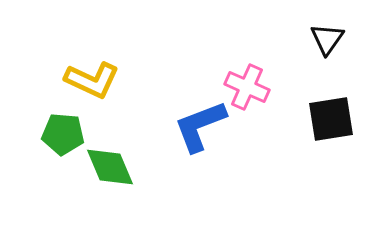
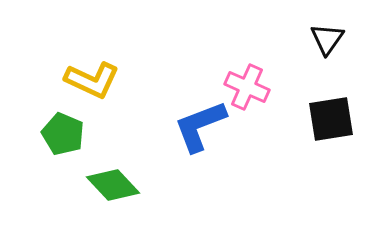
green pentagon: rotated 18 degrees clockwise
green diamond: moved 3 px right, 18 px down; rotated 20 degrees counterclockwise
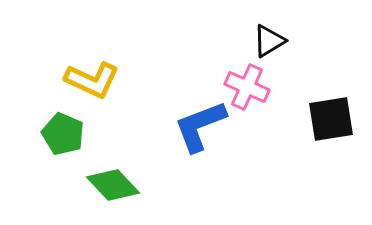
black triangle: moved 58 px left, 2 px down; rotated 24 degrees clockwise
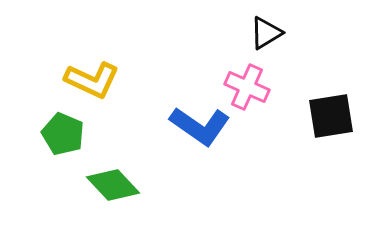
black triangle: moved 3 px left, 8 px up
black square: moved 3 px up
blue L-shape: rotated 124 degrees counterclockwise
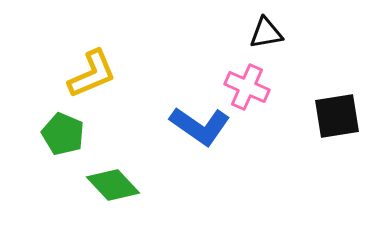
black triangle: rotated 21 degrees clockwise
yellow L-shape: moved 6 px up; rotated 48 degrees counterclockwise
black square: moved 6 px right
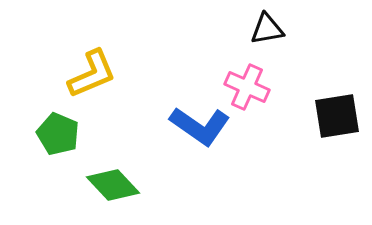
black triangle: moved 1 px right, 4 px up
green pentagon: moved 5 px left
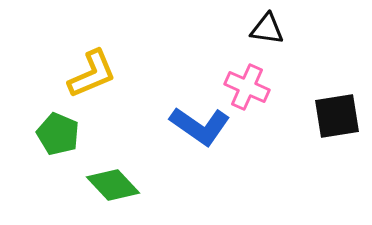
black triangle: rotated 18 degrees clockwise
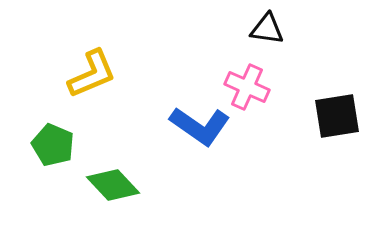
green pentagon: moved 5 px left, 11 px down
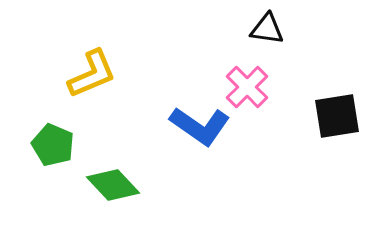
pink cross: rotated 21 degrees clockwise
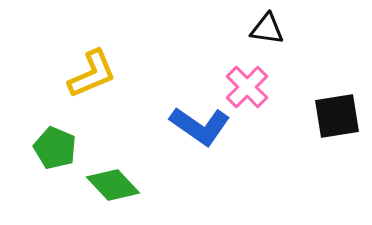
green pentagon: moved 2 px right, 3 px down
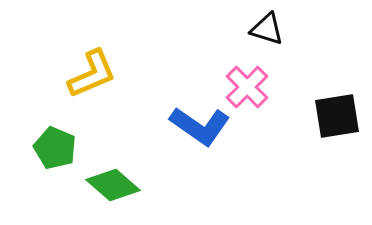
black triangle: rotated 9 degrees clockwise
green diamond: rotated 6 degrees counterclockwise
